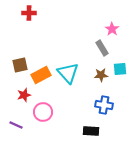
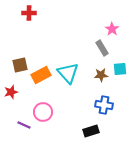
red star: moved 13 px left, 3 px up
purple line: moved 8 px right
black rectangle: rotated 21 degrees counterclockwise
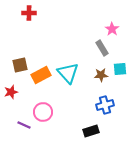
blue cross: moved 1 px right; rotated 24 degrees counterclockwise
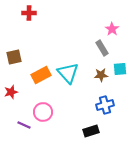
brown square: moved 6 px left, 8 px up
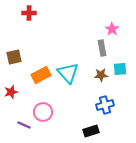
gray rectangle: rotated 21 degrees clockwise
